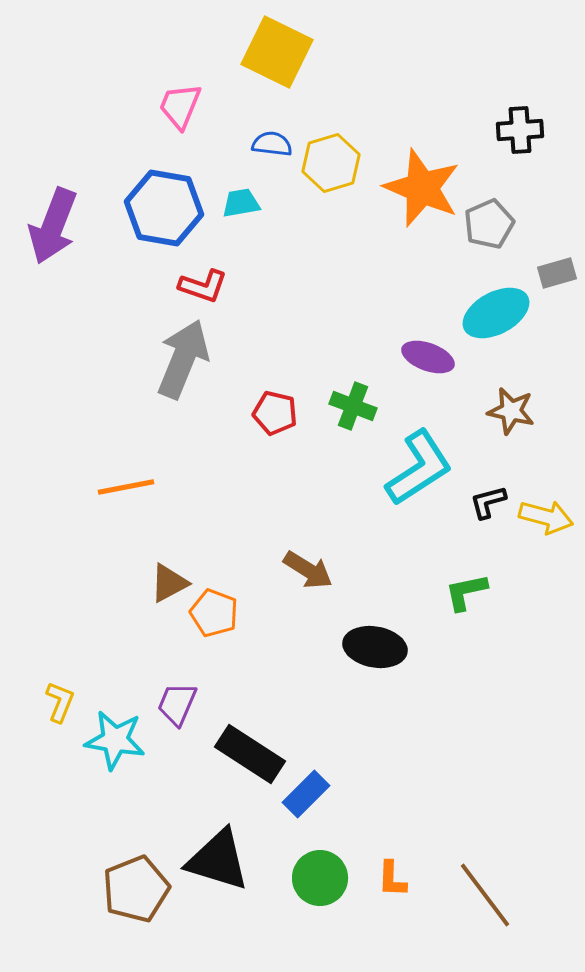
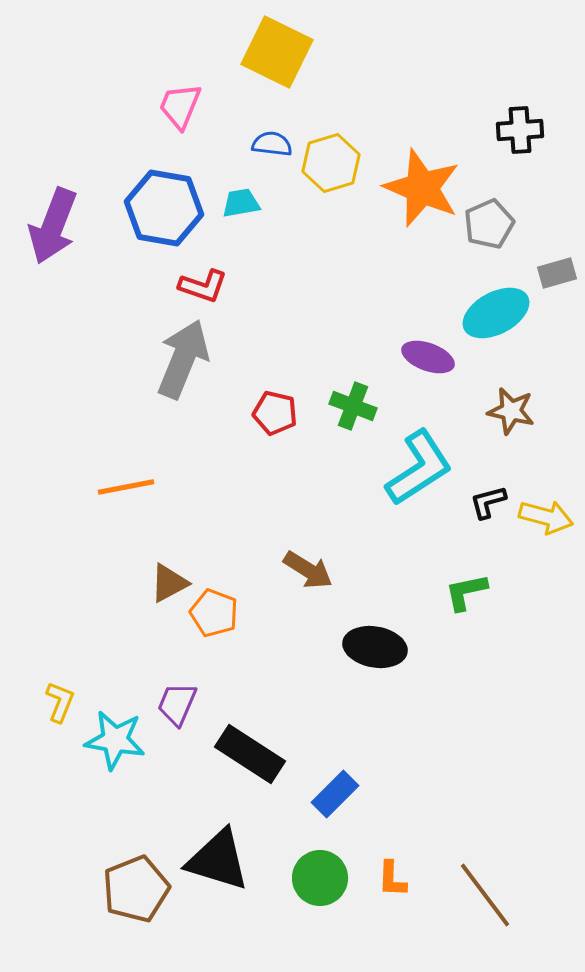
blue rectangle: moved 29 px right
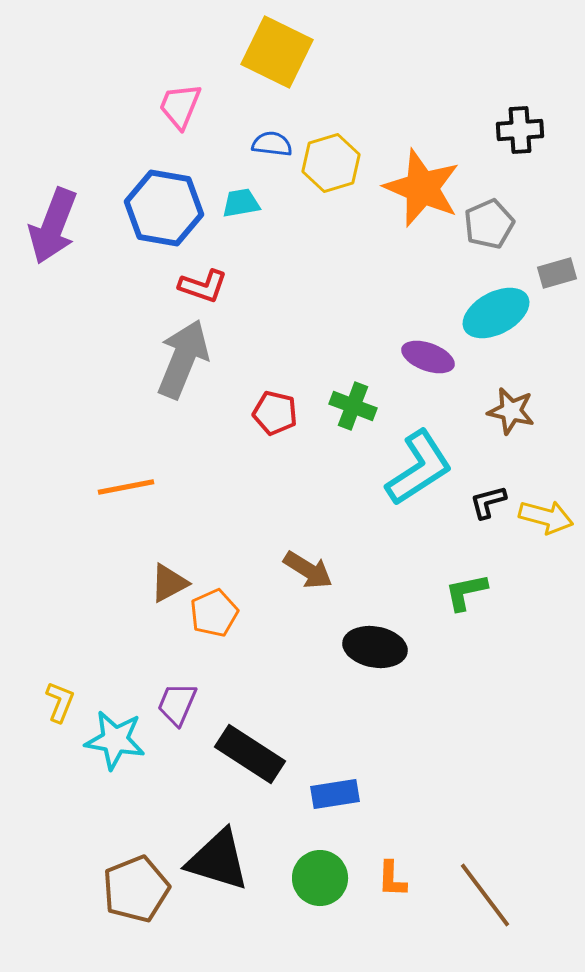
orange pentagon: rotated 27 degrees clockwise
blue rectangle: rotated 36 degrees clockwise
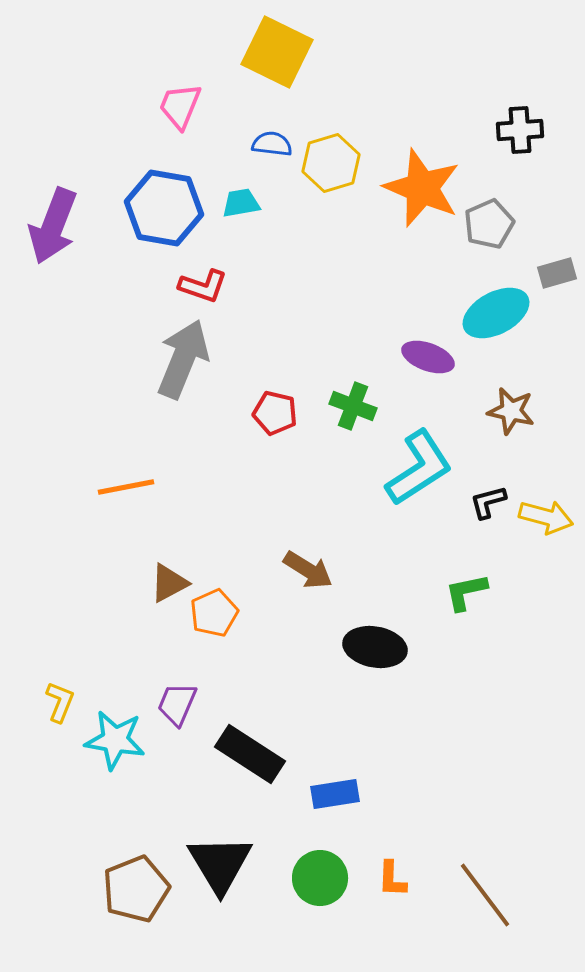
black triangle: moved 2 px right, 4 px down; rotated 42 degrees clockwise
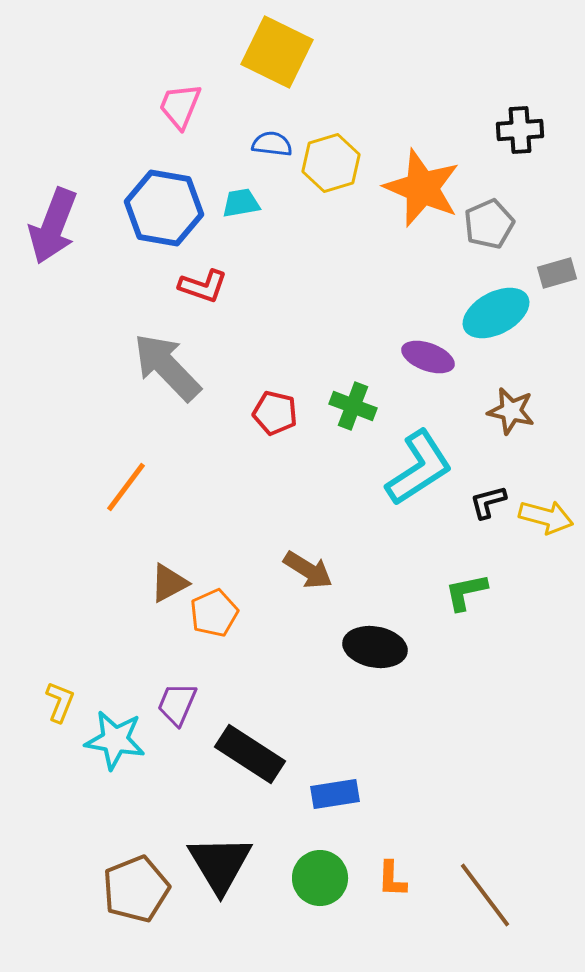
gray arrow: moved 16 px left, 8 px down; rotated 66 degrees counterclockwise
orange line: rotated 42 degrees counterclockwise
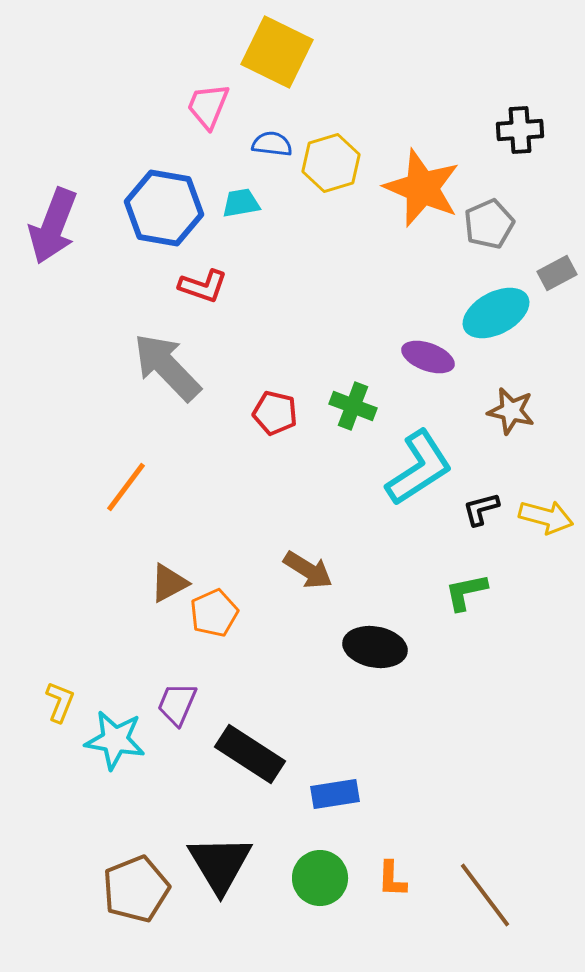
pink trapezoid: moved 28 px right
gray rectangle: rotated 12 degrees counterclockwise
black L-shape: moved 7 px left, 7 px down
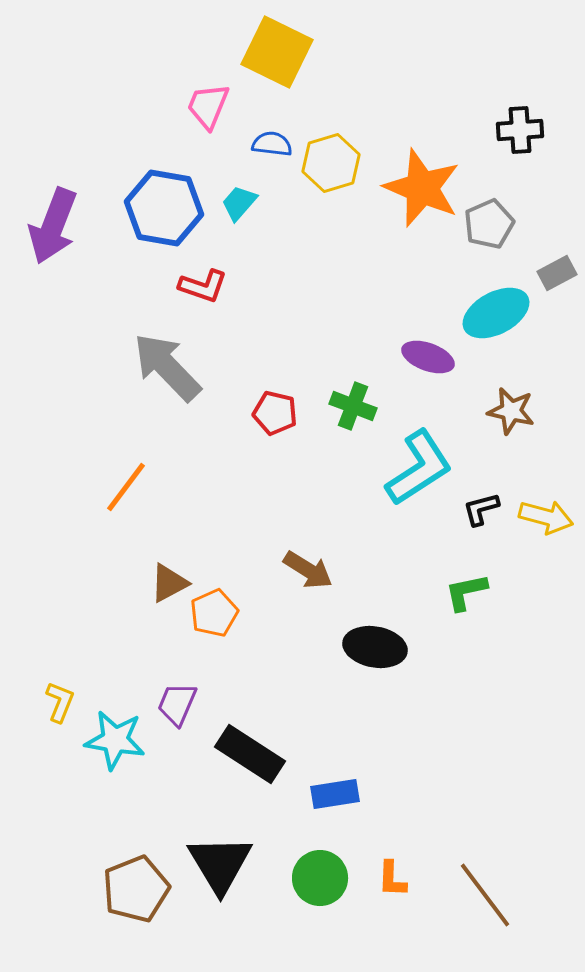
cyan trapezoid: moved 2 px left; rotated 39 degrees counterclockwise
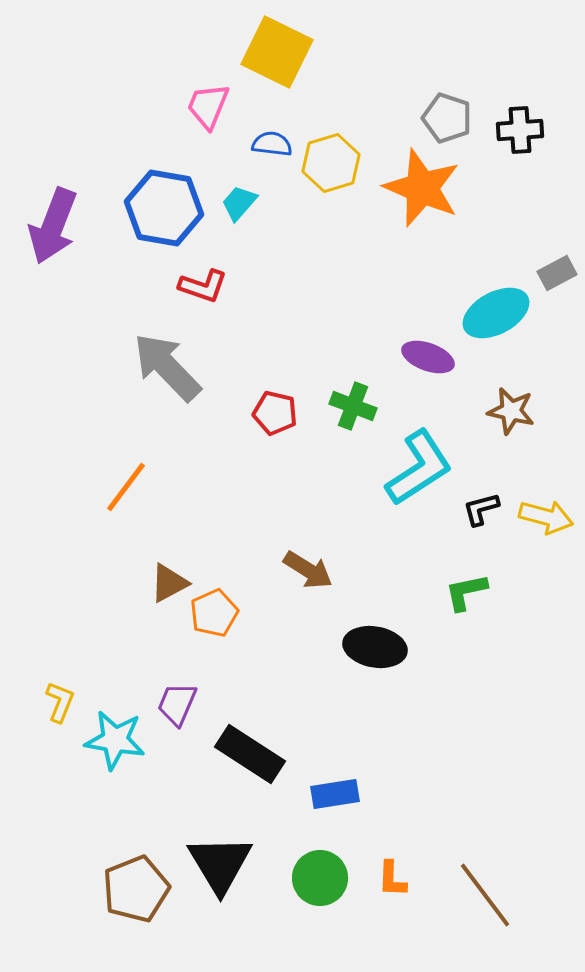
gray pentagon: moved 42 px left, 106 px up; rotated 30 degrees counterclockwise
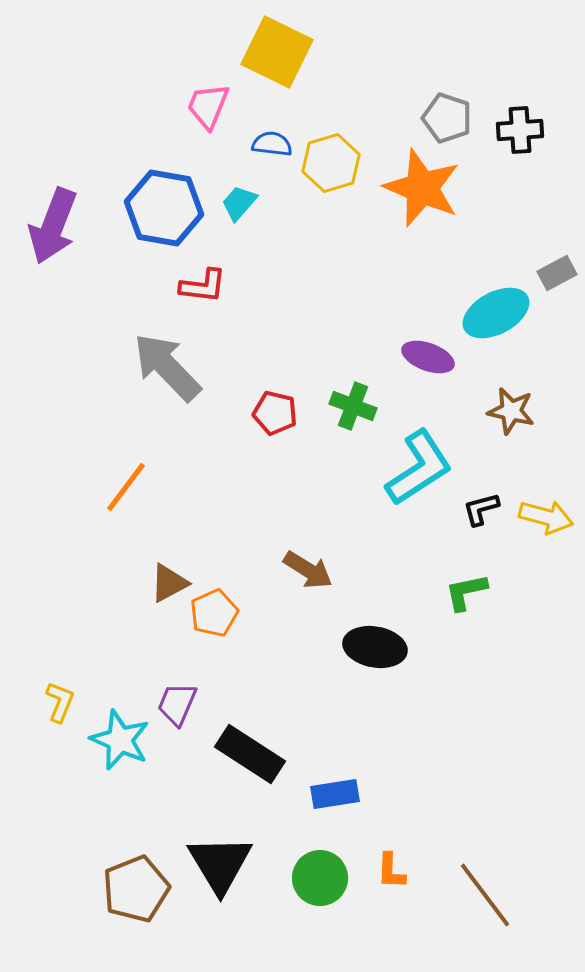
red L-shape: rotated 12 degrees counterclockwise
cyan star: moved 5 px right; rotated 14 degrees clockwise
orange L-shape: moved 1 px left, 8 px up
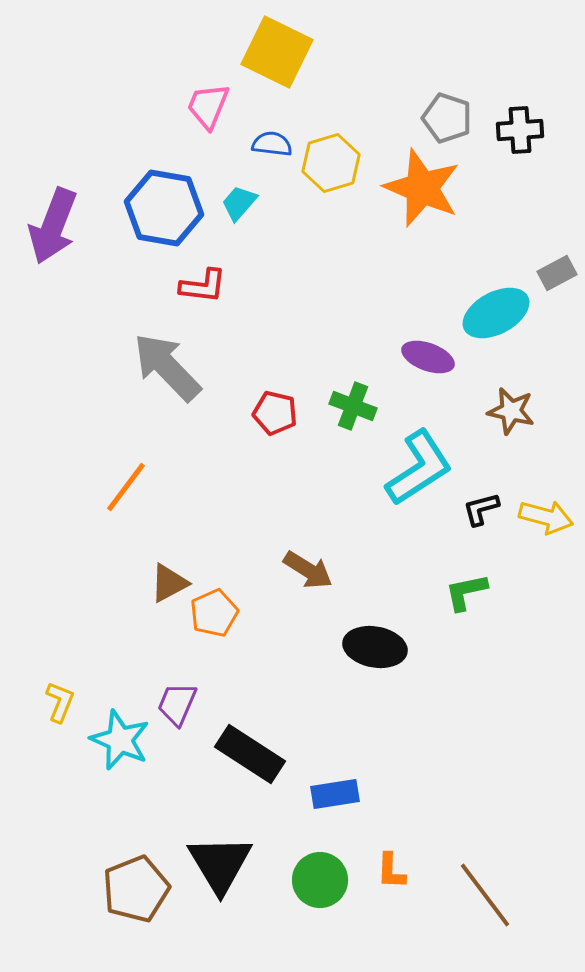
green circle: moved 2 px down
